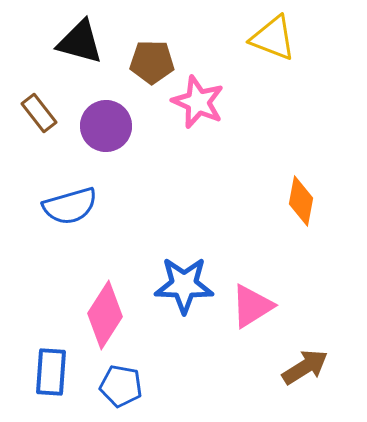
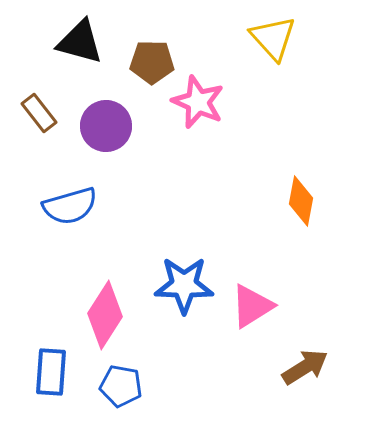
yellow triangle: rotated 27 degrees clockwise
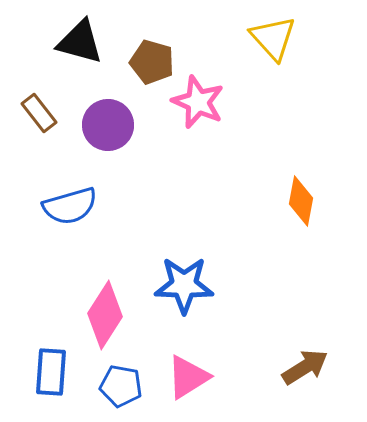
brown pentagon: rotated 15 degrees clockwise
purple circle: moved 2 px right, 1 px up
pink triangle: moved 64 px left, 71 px down
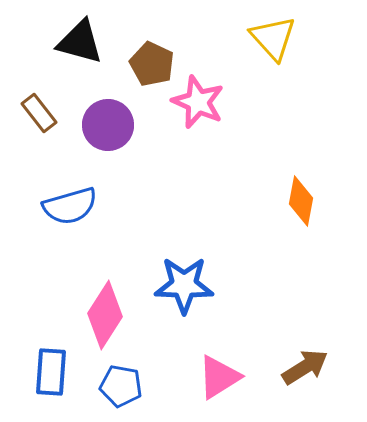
brown pentagon: moved 2 px down; rotated 9 degrees clockwise
pink triangle: moved 31 px right
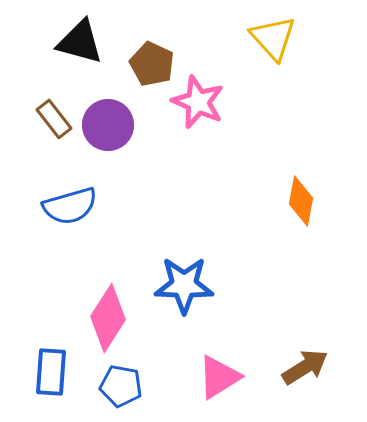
brown rectangle: moved 15 px right, 6 px down
pink diamond: moved 3 px right, 3 px down
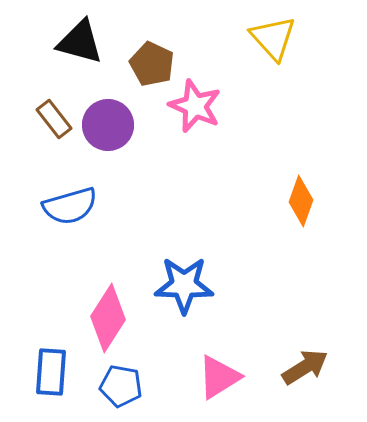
pink star: moved 3 px left, 4 px down
orange diamond: rotated 9 degrees clockwise
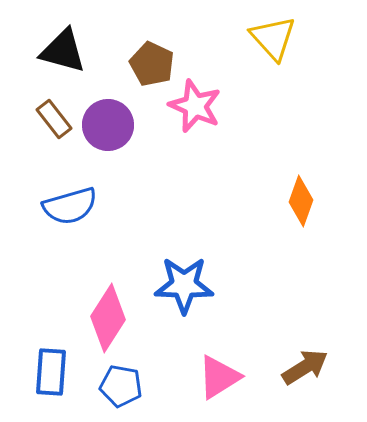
black triangle: moved 17 px left, 9 px down
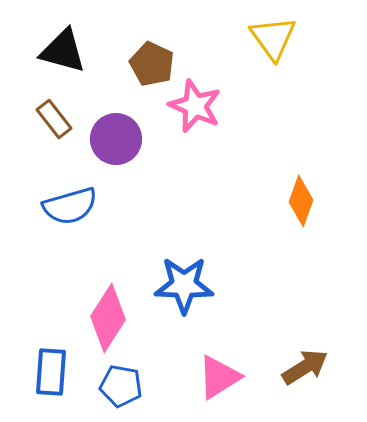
yellow triangle: rotated 6 degrees clockwise
purple circle: moved 8 px right, 14 px down
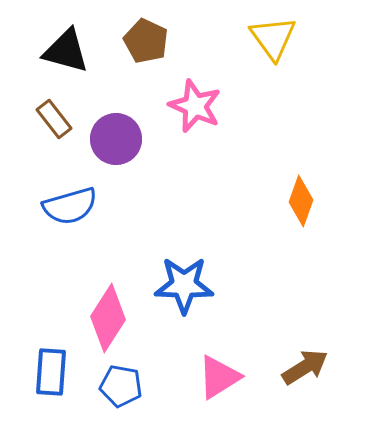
black triangle: moved 3 px right
brown pentagon: moved 6 px left, 23 px up
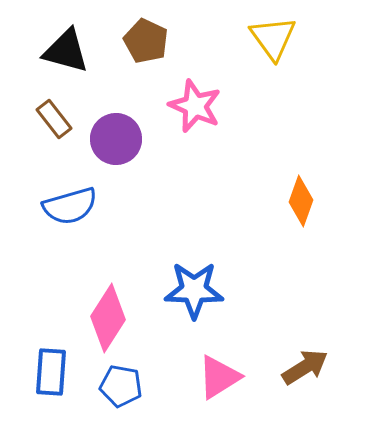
blue star: moved 10 px right, 5 px down
